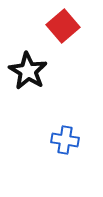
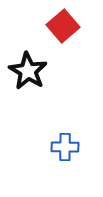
blue cross: moved 7 px down; rotated 8 degrees counterclockwise
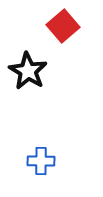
blue cross: moved 24 px left, 14 px down
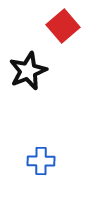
black star: rotated 18 degrees clockwise
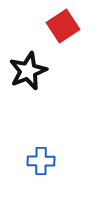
red square: rotated 8 degrees clockwise
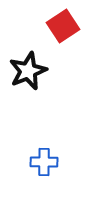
blue cross: moved 3 px right, 1 px down
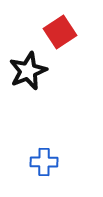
red square: moved 3 px left, 6 px down
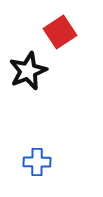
blue cross: moved 7 px left
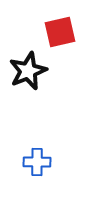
red square: rotated 20 degrees clockwise
